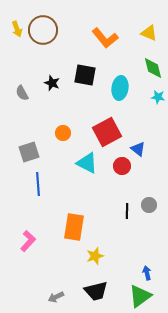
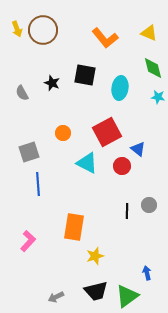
green triangle: moved 13 px left
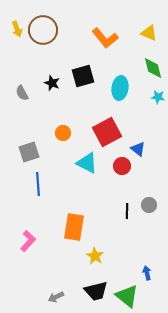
black square: moved 2 px left, 1 px down; rotated 25 degrees counterclockwise
yellow star: rotated 24 degrees counterclockwise
green triangle: rotated 45 degrees counterclockwise
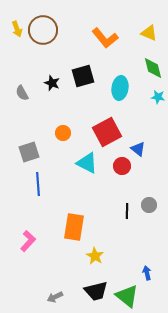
gray arrow: moved 1 px left
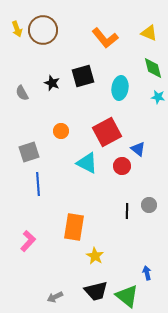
orange circle: moved 2 px left, 2 px up
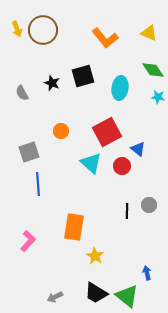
green diamond: moved 2 px down; rotated 20 degrees counterclockwise
cyan triangle: moved 4 px right; rotated 15 degrees clockwise
black trapezoid: moved 2 px down; rotated 45 degrees clockwise
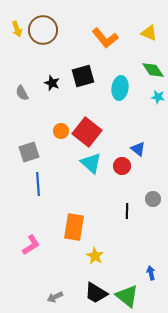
red square: moved 20 px left; rotated 24 degrees counterclockwise
gray circle: moved 4 px right, 6 px up
pink L-shape: moved 3 px right, 4 px down; rotated 15 degrees clockwise
blue arrow: moved 4 px right
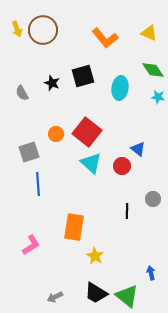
orange circle: moved 5 px left, 3 px down
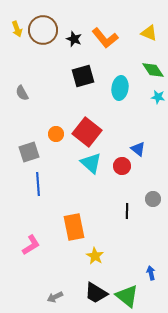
black star: moved 22 px right, 44 px up
orange rectangle: rotated 20 degrees counterclockwise
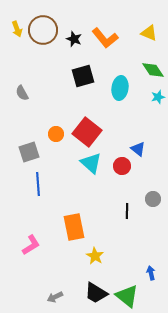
cyan star: rotated 24 degrees counterclockwise
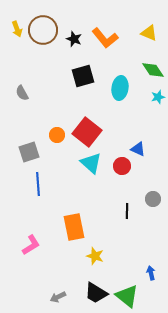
orange circle: moved 1 px right, 1 px down
blue triangle: rotated 14 degrees counterclockwise
yellow star: rotated 12 degrees counterclockwise
gray arrow: moved 3 px right
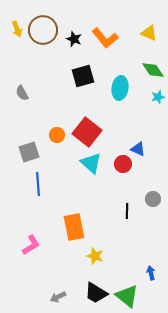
red circle: moved 1 px right, 2 px up
